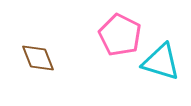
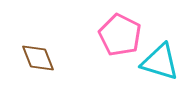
cyan triangle: moved 1 px left
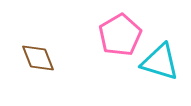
pink pentagon: rotated 15 degrees clockwise
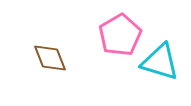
brown diamond: moved 12 px right
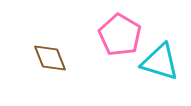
pink pentagon: rotated 12 degrees counterclockwise
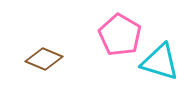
brown diamond: moved 6 px left, 1 px down; rotated 45 degrees counterclockwise
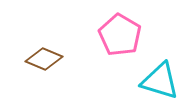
cyan triangle: moved 19 px down
